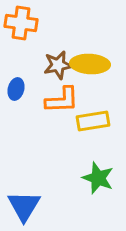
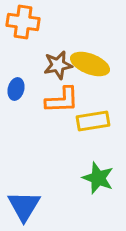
orange cross: moved 2 px right, 1 px up
yellow ellipse: rotated 18 degrees clockwise
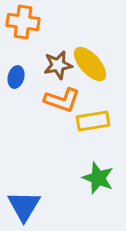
yellow ellipse: rotated 27 degrees clockwise
blue ellipse: moved 12 px up
orange L-shape: rotated 21 degrees clockwise
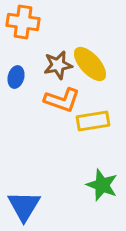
green star: moved 4 px right, 7 px down
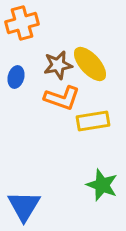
orange cross: moved 1 px left, 1 px down; rotated 24 degrees counterclockwise
orange L-shape: moved 2 px up
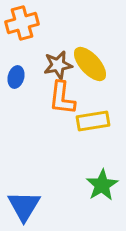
orange L-shape: rotated 78 degrees clockwise
green star: rotated 20 degrees clockwise
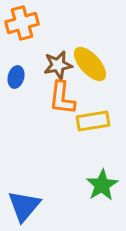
blue triangle: rotated 9 degrees clockwise
